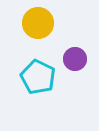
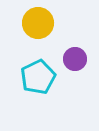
cyan pentagon: rotated 20 degrees clockwise
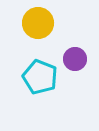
cyan pentagon: moved 2 px right; rotated 24 degrees counterclockwise
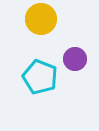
yellow circle: moved 3 px right, 4 px up
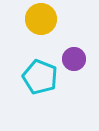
purple circle: moved 1 px left
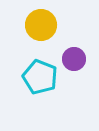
yellow circle: moved 6 px down
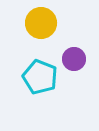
yellow circle: moved 2 px up
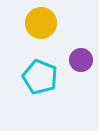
purple circle: moved 7 px right, 1 px down
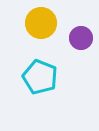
purple circle: moved 22 px up
